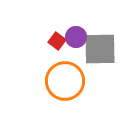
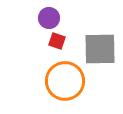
purple circle: moved 27 px left, 19 px up
red square: rotated 18 degrees counterclockwise
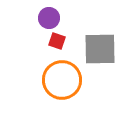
orange circle: moved 3 px left, 1 px up
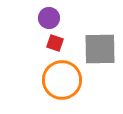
red square: moved 2 px left, 2 px down
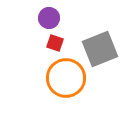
gray square: rotated 21 degrees counterclockwise
orange circle: moved 4 px right, 2 px up
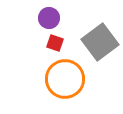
gray square: moved 7 px up; rotated 15 degrees counterclockwise
orange circle: moved 1 px left, 1 px down
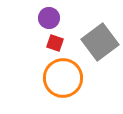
orange circle: moved 2 px left, 1 px up
